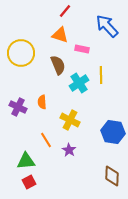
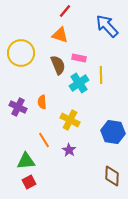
pink rectangle: moved 3 px left, 9 px down
orange line: moved 2 px left
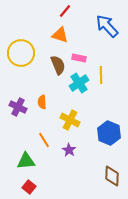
blue hexagon: moved 4 px left, 1 px down; rotated 15 degrees clockwise
red square: moved 5 px down; rotated 24 degrees counterclockwise
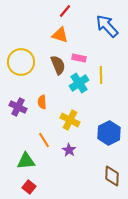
yellow circle: moved 9 px down
blue hexagon: rotated 10 degrees clockwise
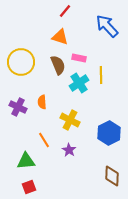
orange triangle: moved 2 px down
red square: rotated 32 degrees clockwise
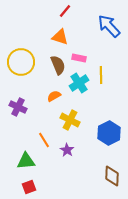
blue arrow: moved 2 px right
orange semicircle: moved 12 px right, 6 px up; rotated 64 degrees clockwise
purple star: moved 2 px left
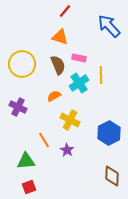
yellow circle: moved 1 px right, 2 px down
